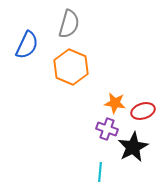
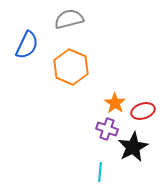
gray semicircle: moved 5 px up; rotated 120 degrees counterclockwise
orange star: rotated 25 degrees clockwise
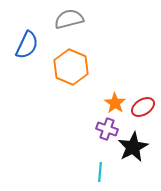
red ellipse: moved 4 px up; rotated 15 degrees counterclockwise
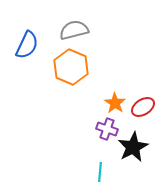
gray semicircle: moved 5 px right, 11 px down
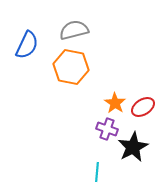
orange hexagon: rotated 12 degrees counterclockwise
cyan line: moved 3 px left
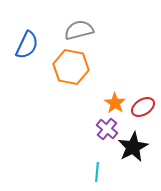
gray semicircle: moved 5 px right
purple cross: rotated 20 degrees clockwise
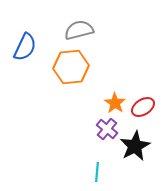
blue semicircle: moved 2 px left, 2 px down
orange hexagon: rotated 16 degrees counterclockwise
black star: moved 2 px right, 1 px up
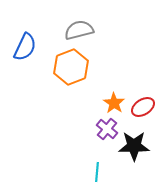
orange hexagon: rotated 16 degrees counterclockwise
orange star: moved 1 px left
black star: moved 1 px left; rotated 28 degrees clockwise
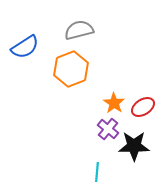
blue semicircle: rotated 32 degrees clockwise
orange hexagon: moved 2 px down
purple cross: moved 1 px right
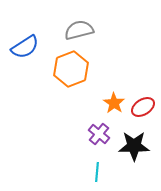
purple cross: moved 9 px left, 5 px down
